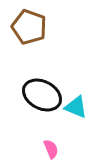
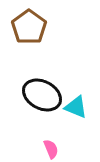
brown pentagon: rotated 16 degrees clockwise
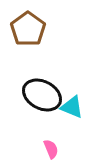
brown pentagon: moved 1 px left, 2 px down
cyan triangle: moved 4 px left
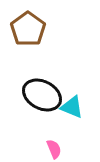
pink semicircle: moved 3 px right
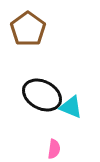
cyan triangle: moved 1 px left
pink semicircle: rotated 30 degrees clockwise
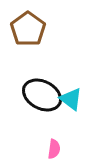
cyan triangle: moved 8 px up; rotated 15 degrees clockwise
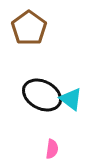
brown pentagon: moved 1 px right, 1 px up
pink semicircle: moved 2 px left
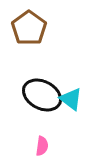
pink semicircle: moved 10 px left, 3 px up
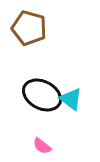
brown pentagon: rotated 20 degrees counterclockwise
pink semicircle: rotated 120 degrees clockwise
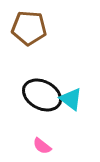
brown pentagon: rotated 12 degrees counterclockwise
